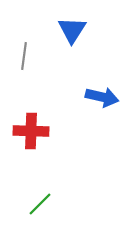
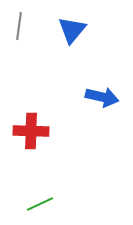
blue triangle: rotated 8 degrees clockwise
gray line: moved 5 px left, 30 px up
green line: rotated 20 degrees clockwise
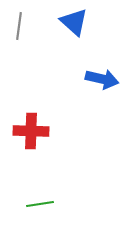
blue triangle: moved 2 px right, 8 px up; rotated 28 degrees counterclockwise
blue arrow: moved 18 px up
green line: rotated 16 degrees clockwise
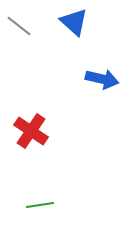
gray line: rotated 60 degrees counterclockwise
red cross: rotated 32 degrees clockwise
green line: moved 1 px down
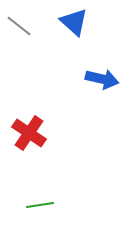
red cross: moved 2 px left, 2 px down
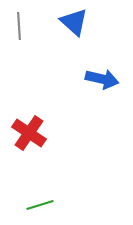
gray line: rotated 48 degrees clockwise
green line: rotated 8 degrees counterclockwise
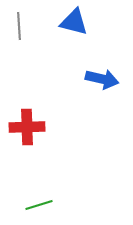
blue triangle: rotated 28 degrees counterclockwise
red cross: moved 2 px left, 6 px up; rotated 36 degrees counterclockwise
green line: moved 1 px left
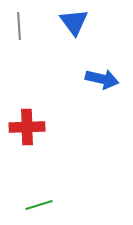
blue triangle: rotated 40 degrees clockwise
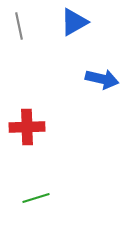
blue triangle: rotated 36 degrees clockwise
gray line: rotated 8 degrees counterclockwise
green line: moved 3 px left, 7 px up
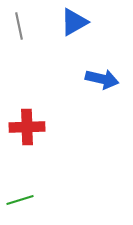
green line: moved 16 px left, 2 px down
